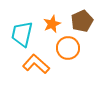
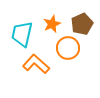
brown pentagon: moved 3 px down
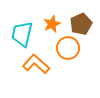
brown pentagon: moved 1 px left
